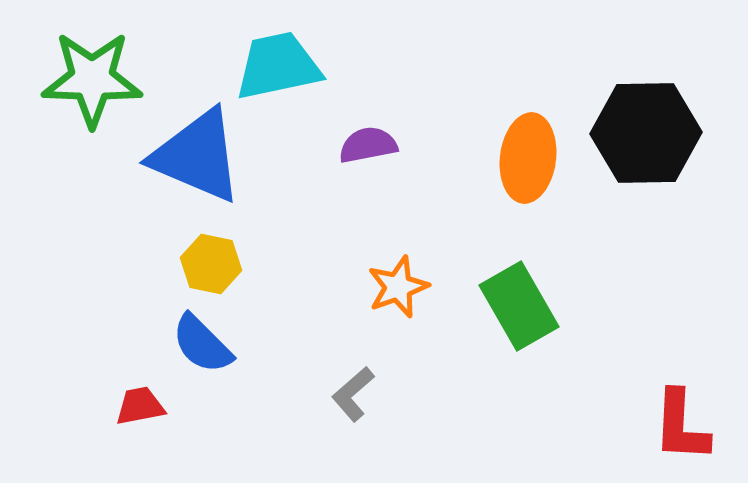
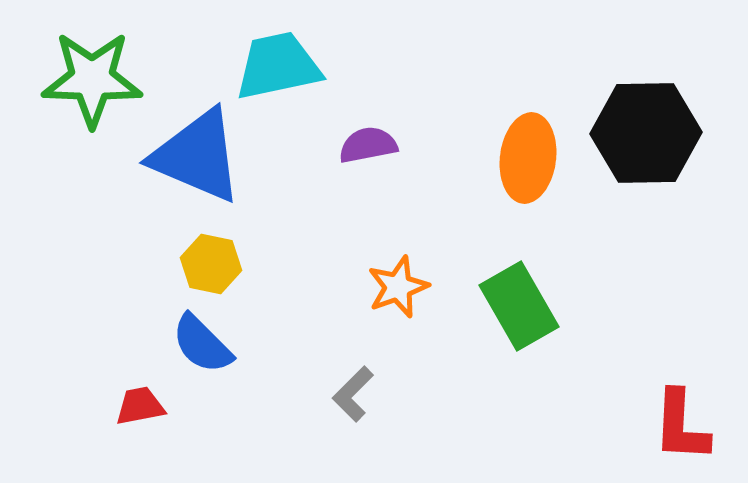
gray L-shape: rotated 4 degrees counterclockwise
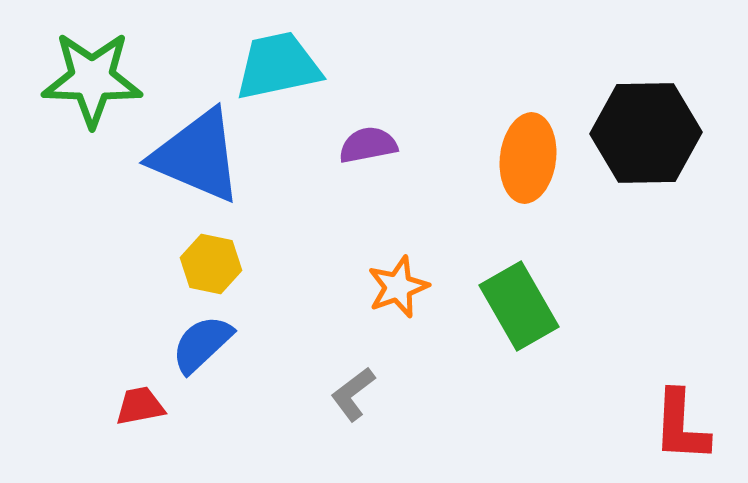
blue semicircle: rotated 92 degrees clockwise
gray L-shape: rotated 8 degrees clockwise
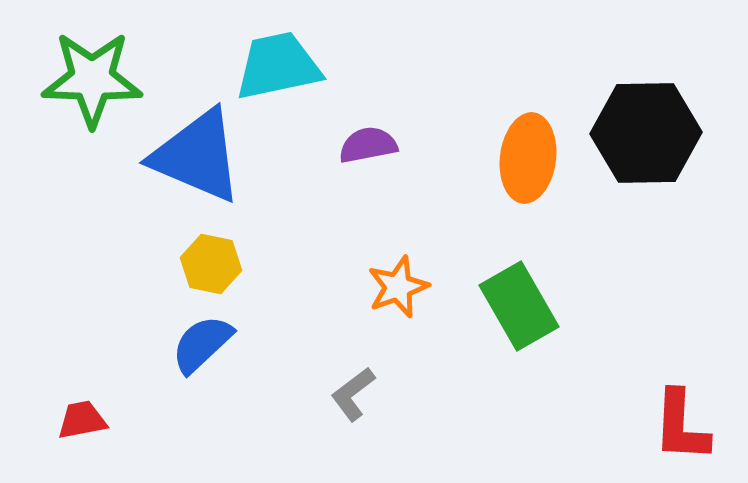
red trapezoid: moved 58 px left, 14 px down
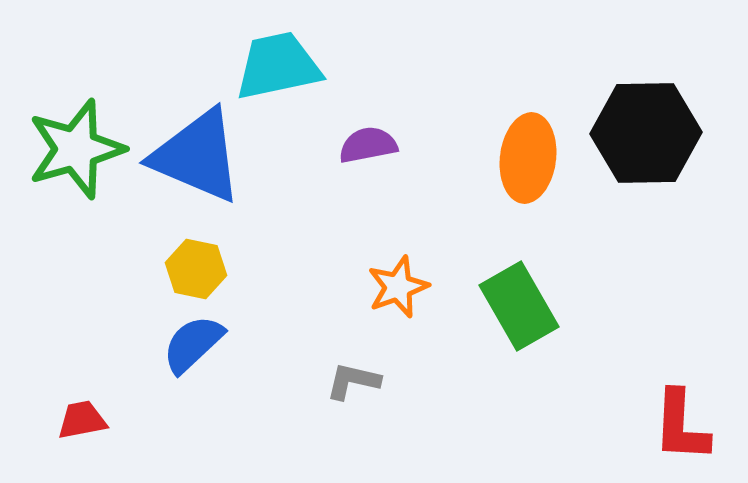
green star: moved 16 px left, 70 px down; rotated 18 degrees counterclockwise
yellow hexagon: moved 15 px left, 5 px down
blue semicircle: moved 9 px left
gray L-shape: moved 13 px up; rotated 50 degrees clockwise
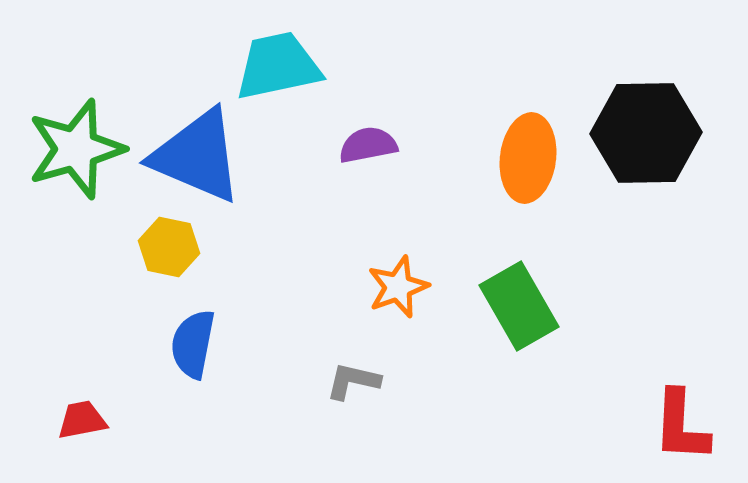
yellow hexagon: moved 27 px left, 22 px up
blue semicircle: rotated 36 degrees counterclockwise
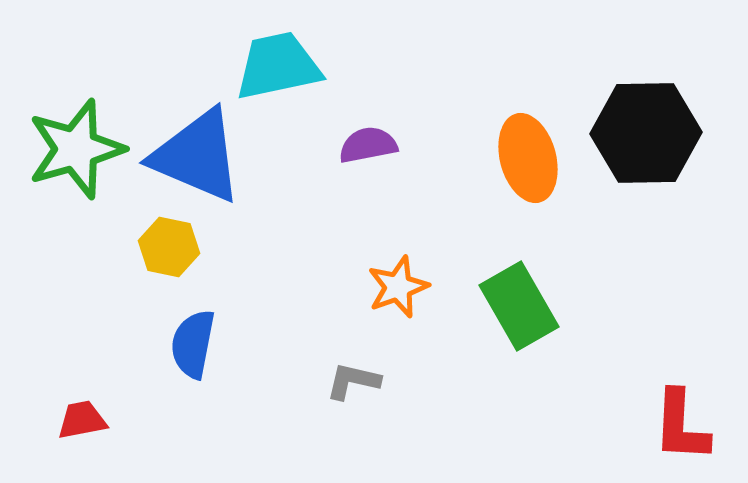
orange ellipse: rotated 22 degrees counterclockwise
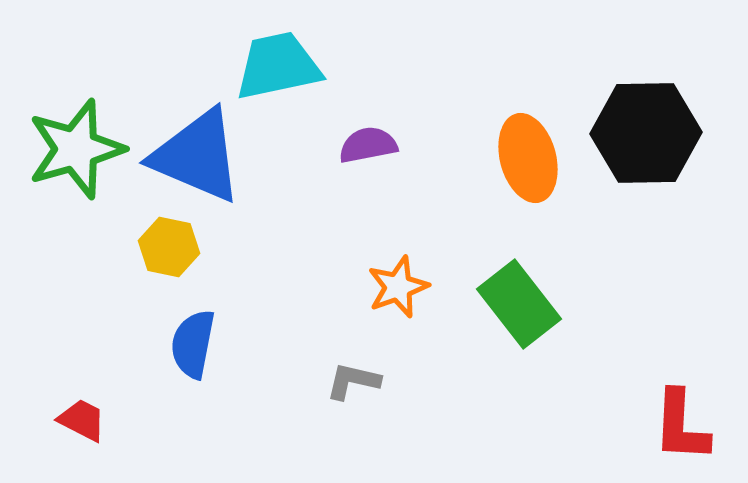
green rectangle: moved 2 px up; rotated 8 degrees counterclockwise
red trapezoid: rotated 38 degrees clockwise
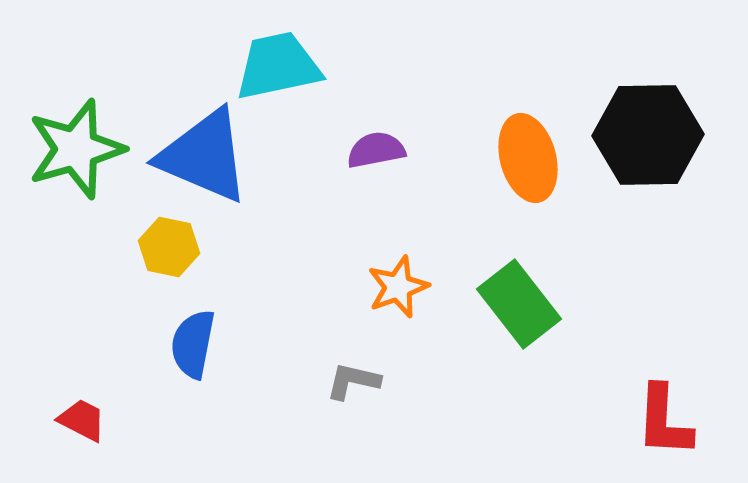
black hexagon: moved 2 px right, 2 px down
purple semicircle: moved 8 px right, 5 px down
blue triangle: moved 7 px right
red L-shape: moved 17 px left, 5 px up
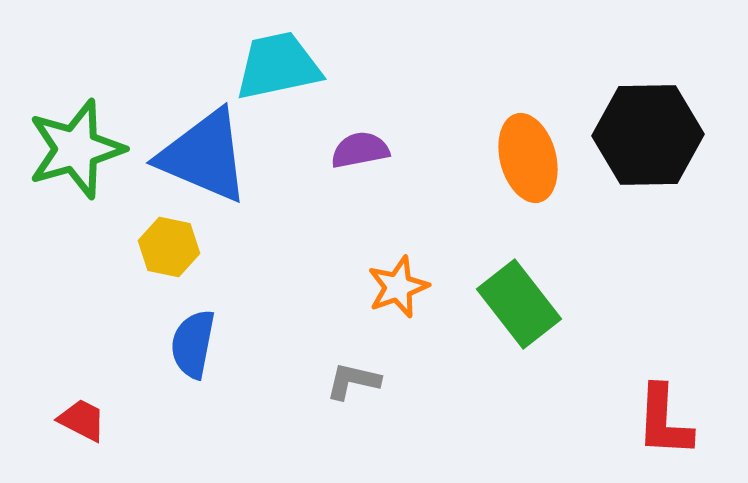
purple semicircle: moved 16 px left
